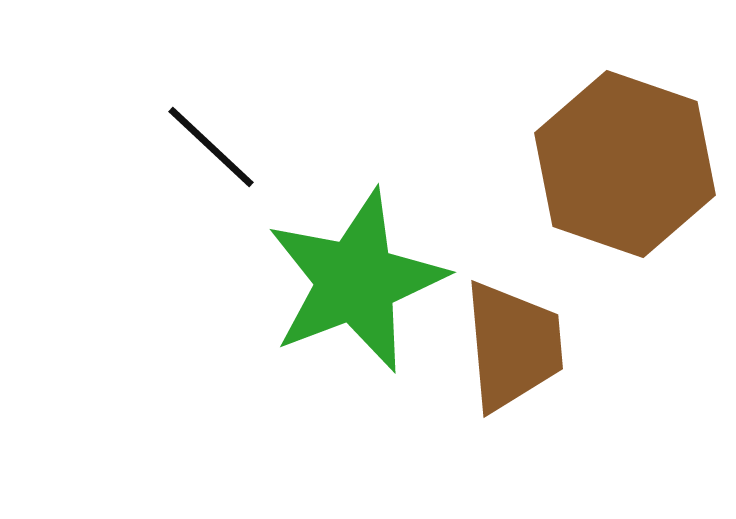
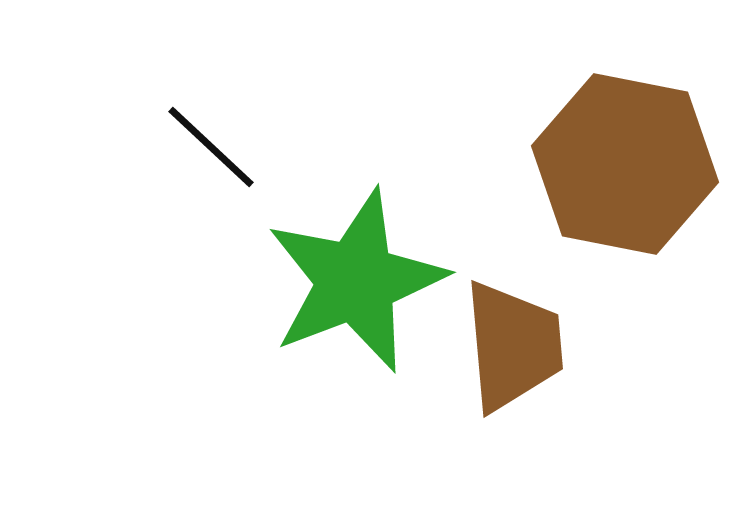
brown hexagon: rotated 8 degrees counterclockwise
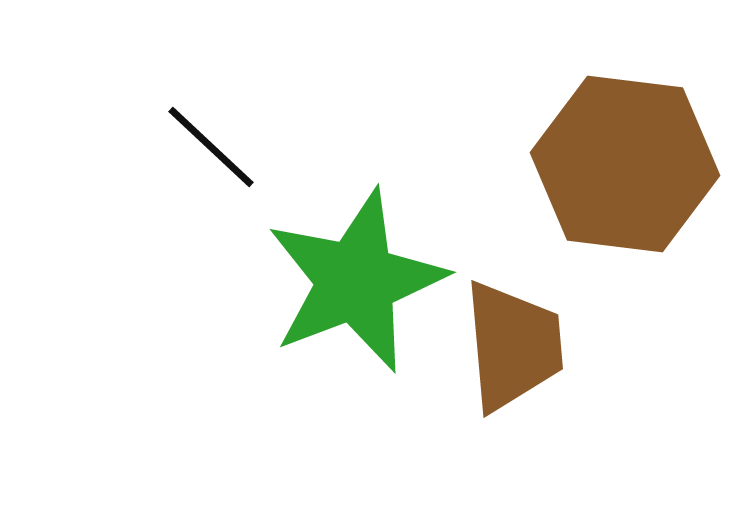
brown hexagon: rotated 4 degrees counterclockwise
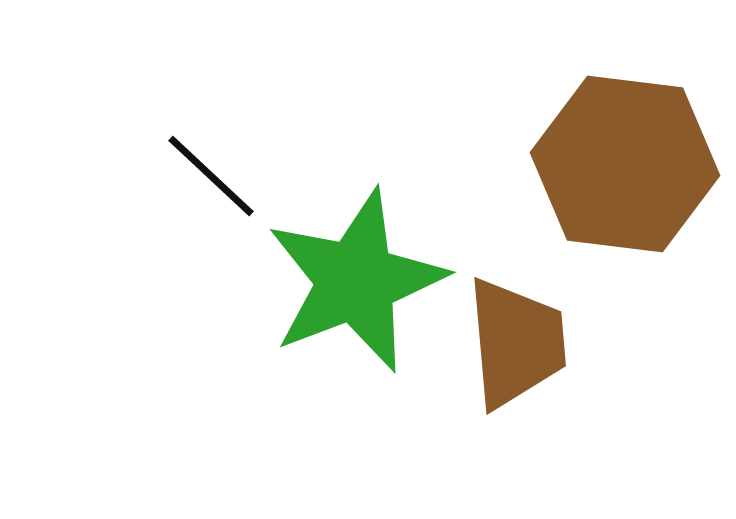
black line: moved 29 px down
brown trapezoid: moved 3 px right, 3 px up
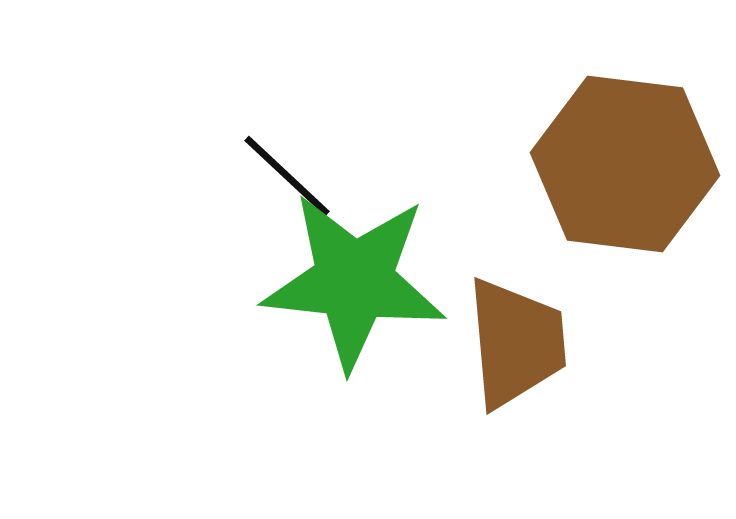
black line: moved 76 px right
green star: moved 2 px left; rotated 27 degrees clockwise
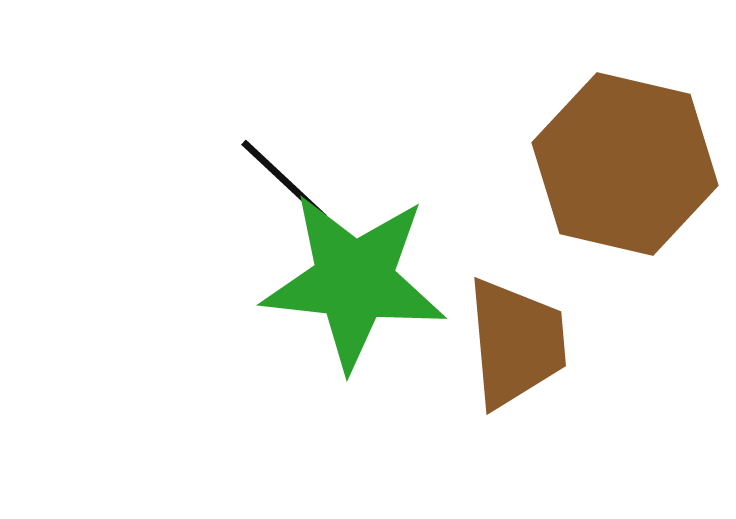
brown hexagon: rotated 6 degrees clockwise
black line: moved 3 px left, 4 px down
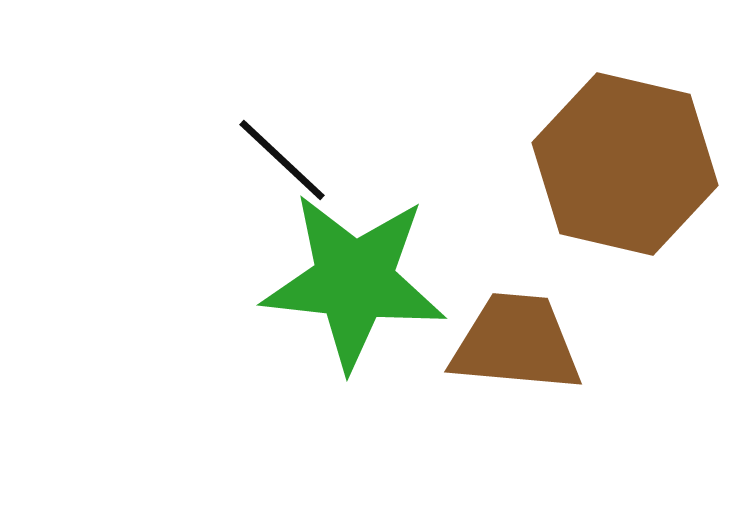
black line: moved 2 px left, 20 px up
brown trapezoid: rotated 80 degrees counterclockwise
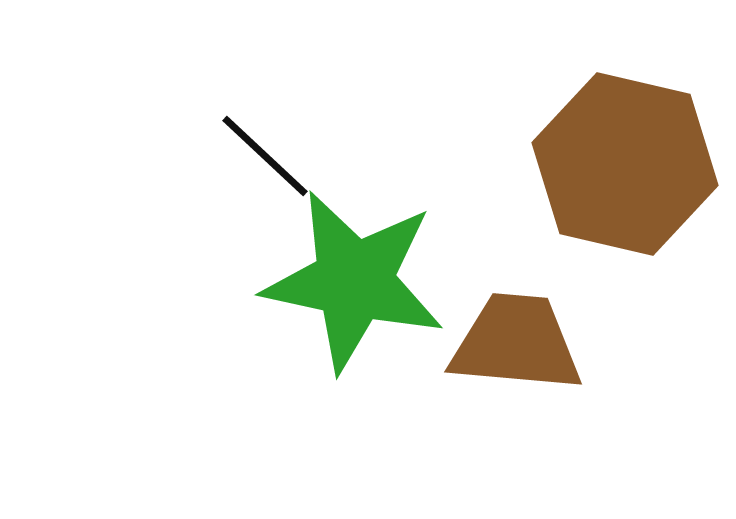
black line: moved 17 px left, 4 px up
green star: rotated 6 degrees clockwise
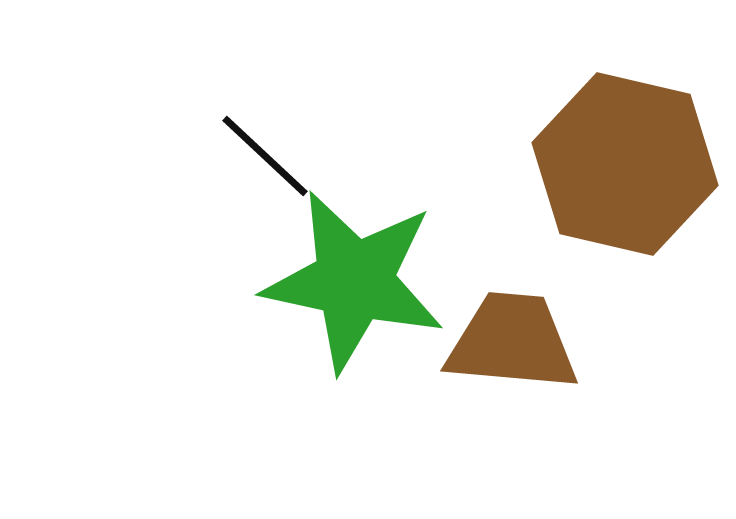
brown trapezoid: moved 4 px left, 1 px up
